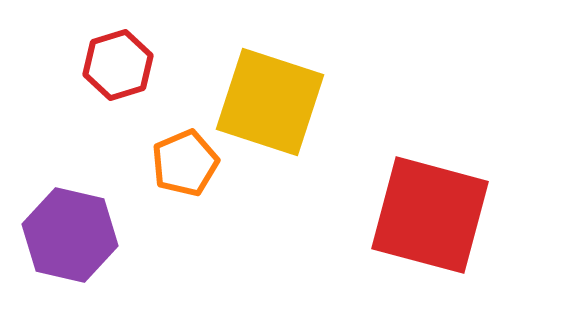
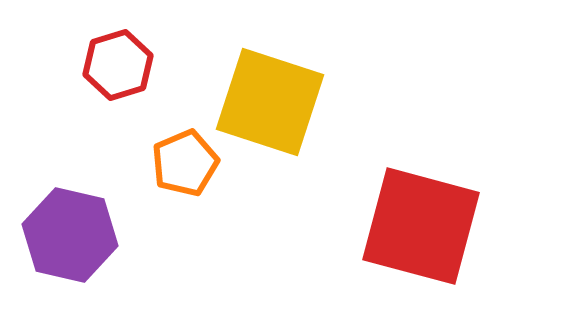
red square: moved 9 px left, 11 px down
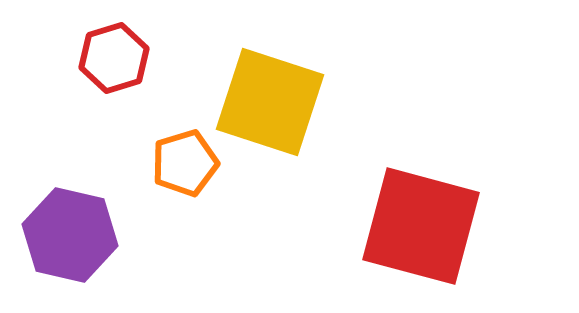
red hexagon: moved 4 px left, 7 px up
orange pentagon: rotated 6 degrees clockwise
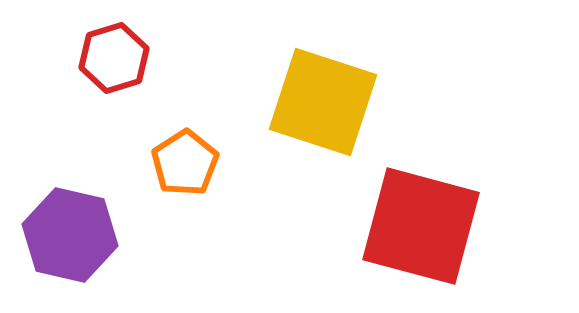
yellow square: moved 53 px right
orange pentagon: rotated 16 degrees counterclockwise
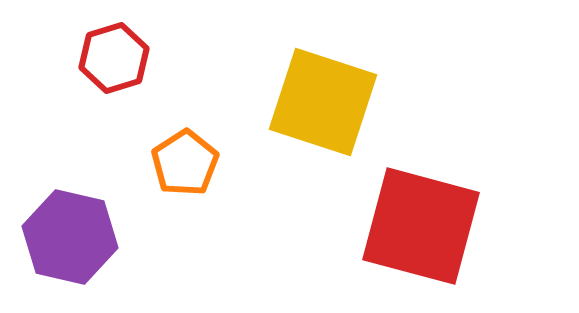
purple hexagon: moved 2 px down
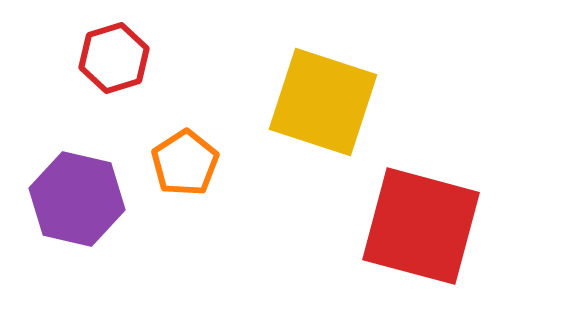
purple hexagon: moved 7 px right, 38 px up
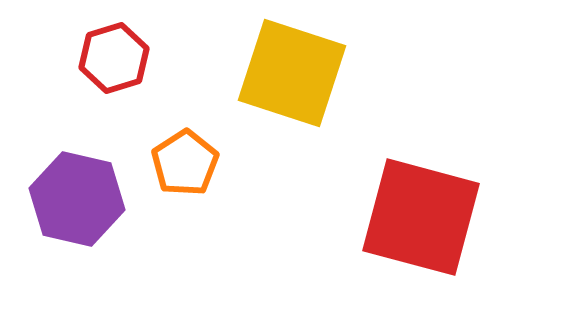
yellow square: moved 31 px left, 29 px up
red square: moved 9 px up
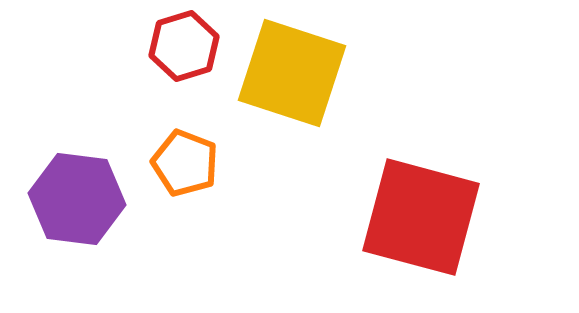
red hexagon: moved 70 px right, 12 px up
orange pentagon: rotated 18 degrees counterclockwise
purple hexagon: rotated 6 degrees counterclockwise
